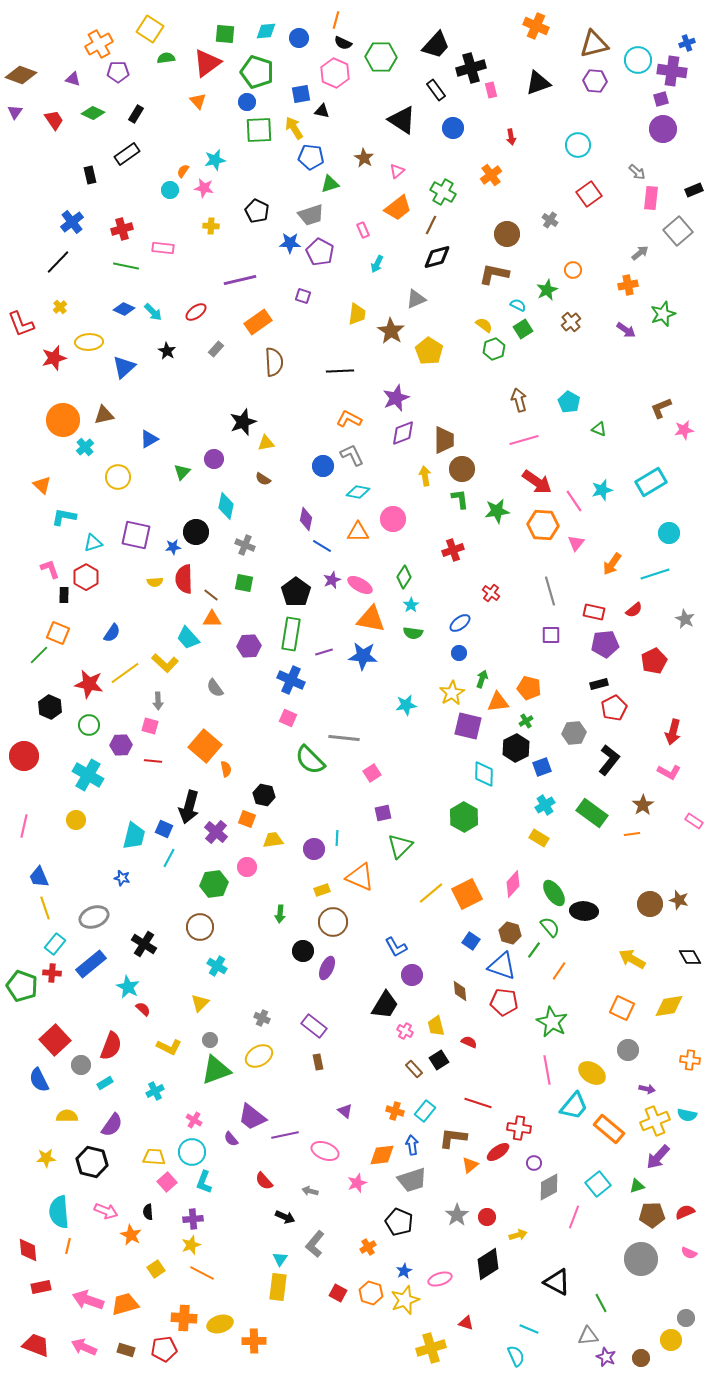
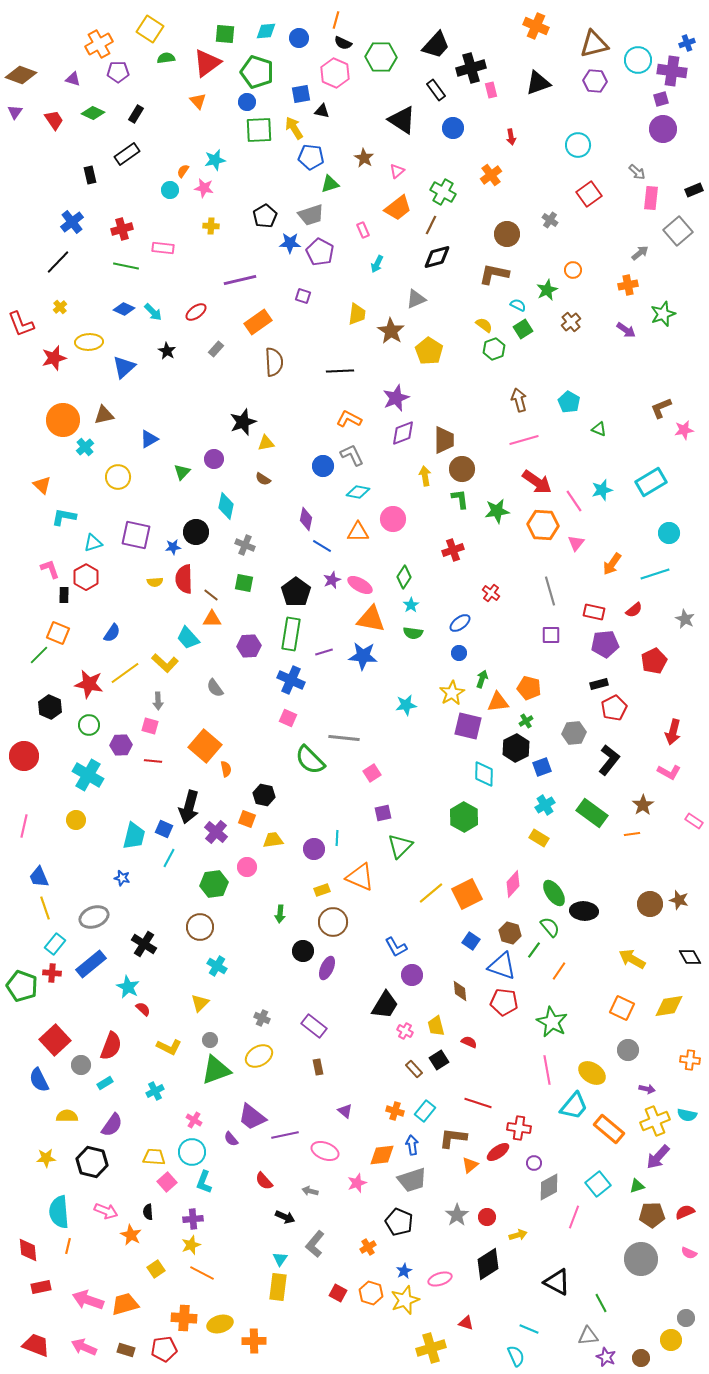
black pentagon at (257, 211): moved 8 px right, 5 px down; rotated 15 degrees clockwise
brown rectangle at (318, 1062): moved 5 px down
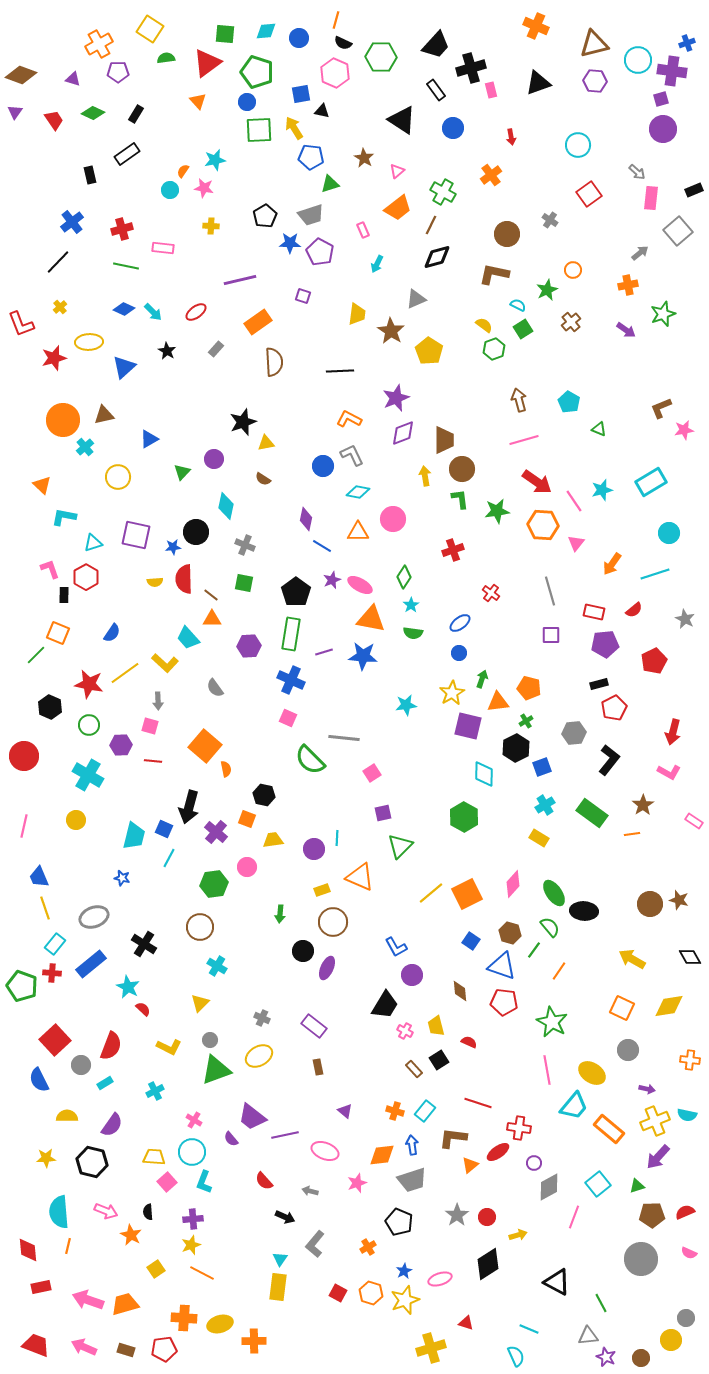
green line at (39, 655): moved 3 px left
